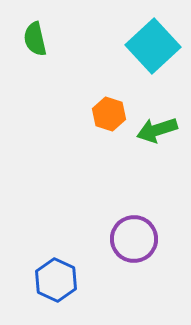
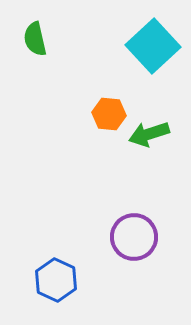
orange hexagon: rotated 12 degrees counterclockwise
green arrow: moved 8 px left, 4 px down
purple circle: moved 2 px up
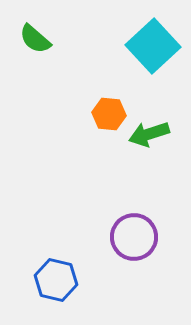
green semicircle: rotated 36 degrees counterclockwise
blue hexagon: rotated 12 degrees counterclockwise
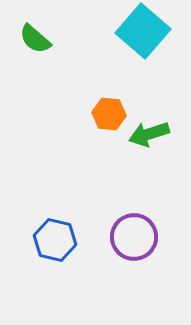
cyan square: moved 10 px left, 15 px up; rotated 6 degrees counterclockwise
blue hexagon: moved 1 px left, 40 px up
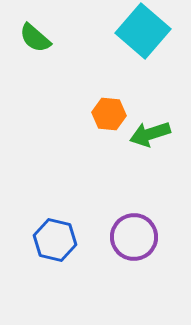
green semicircle: moved 1 px up
green arrow: moved 1 px right
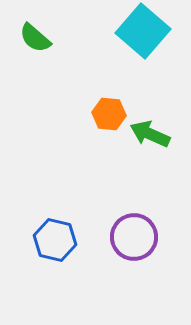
green arrow: rotated 42 degrees clockwise
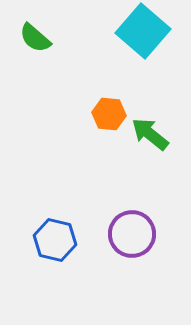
green arrow: rotated 15 degrees clockwise
purple circle: moved 2 px left, 3 px up
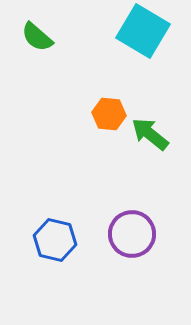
cyan square: rotated 10 degrees counterclockwise
green semicircle: moved 2 px right, 1 px up
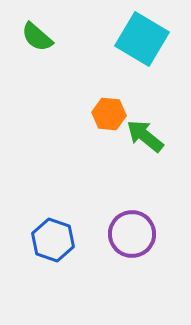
cyan square: moved 1 px left, 8 px down
green arrow: moved 5 px left, 2 px down
blue hexagon: moved 2 px left; rotated 6 degrees clockwise
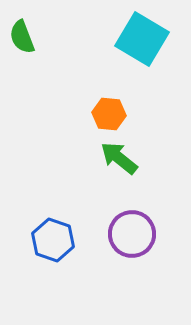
green semicircle: moved 15 px left; rotated 28 degrees clockwise
green arrow: moved 26 px left, 22 px down
